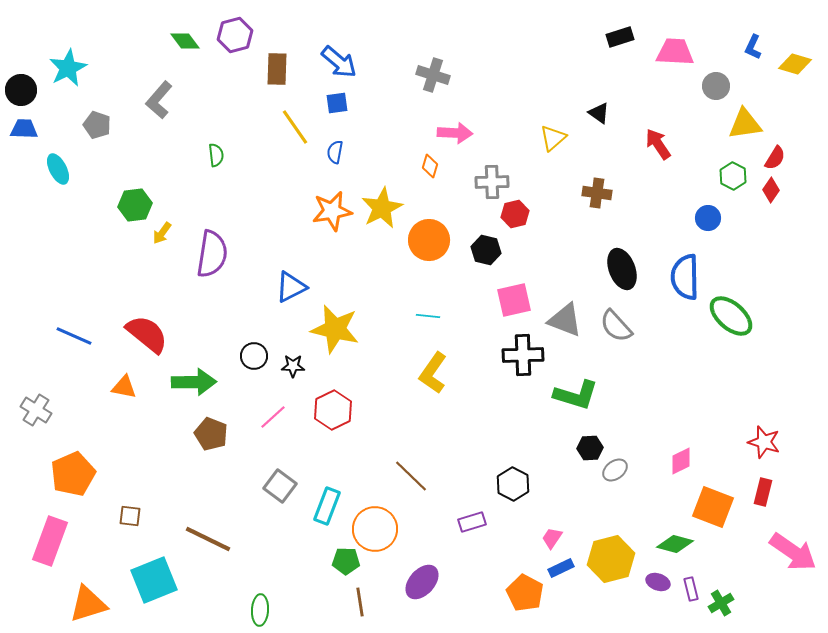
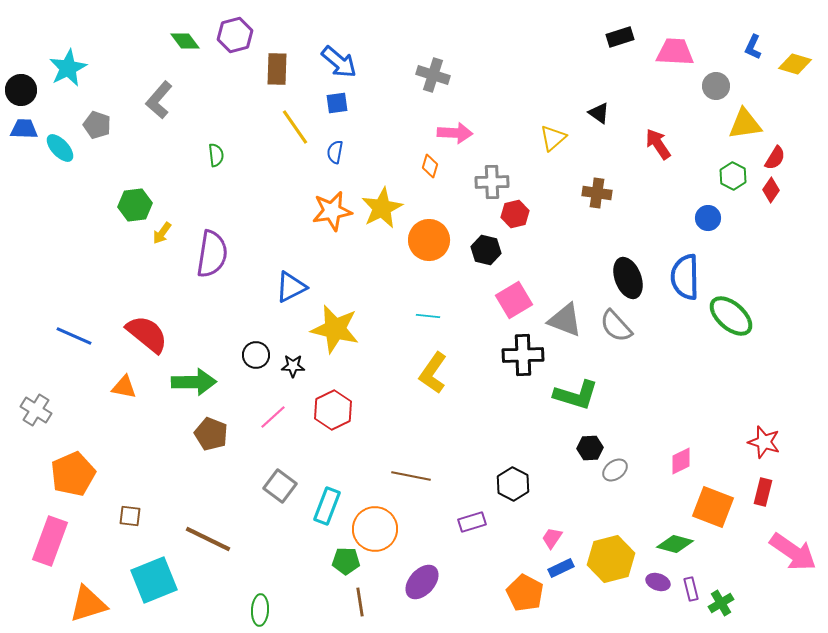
cyan ellipse at (58, 169): moved 2 px right, 21 px up; rotated 16 degrees counterclockwise
black ellipse at (622, 269): moved 6 px right, 9 px down
pink square at (514, 300): rotated 18 degrees counterclockwise
black circle at (254, 356): moved 2 px right, 1 px up
brown line at (411, 476): rotated 33 degrees counterclockwise
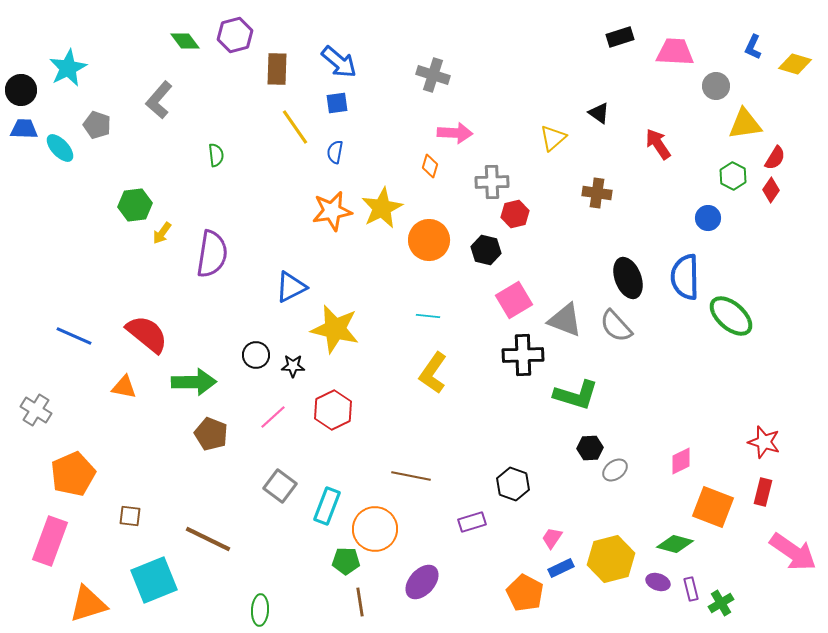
black hexagon at (513, 484): rotated 8 degrees counterclockwise
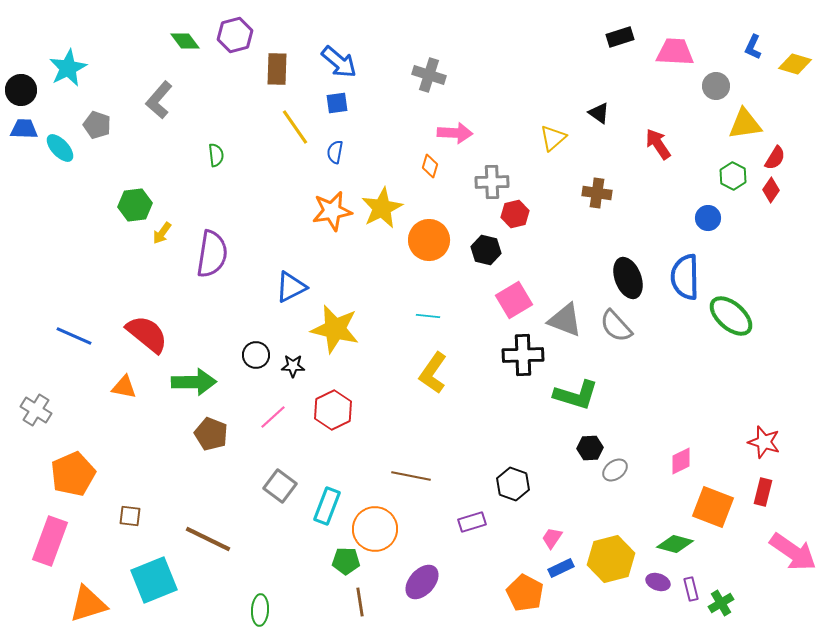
gray cross at (433, 75): moved 4 px left
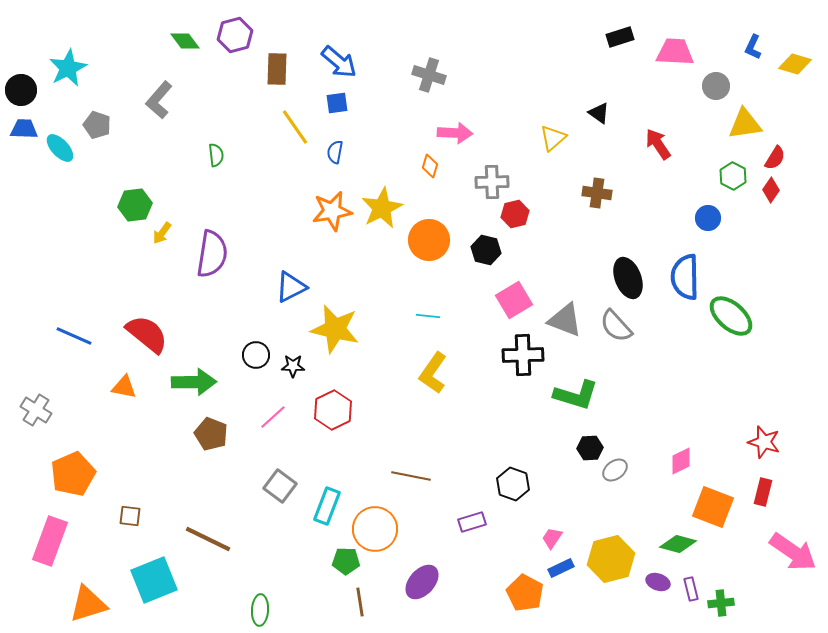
green diamond at (675, 544): moved 3 px right
green cross at (721, 603): rotated 25 degrees clockwise
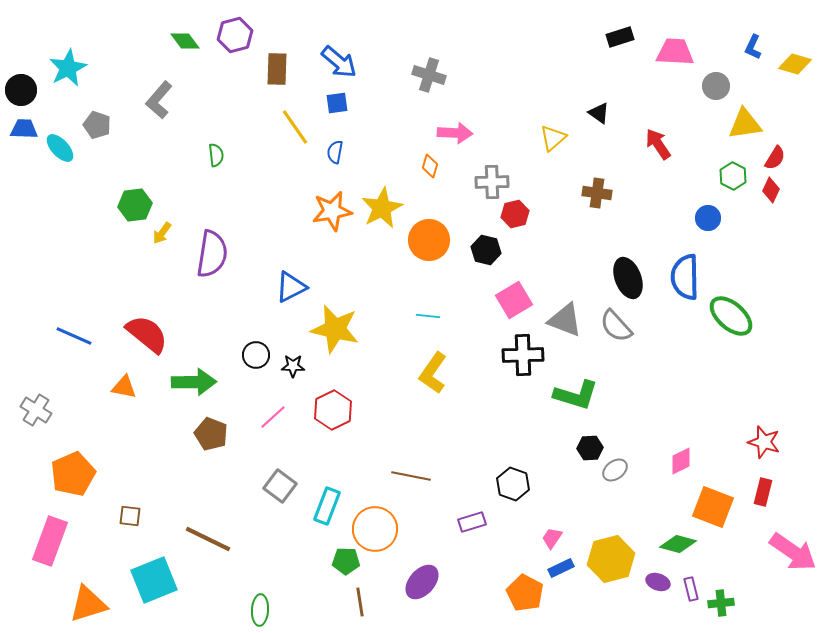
red diamond at (771, 190): rotated 10 degrees counterclockwise
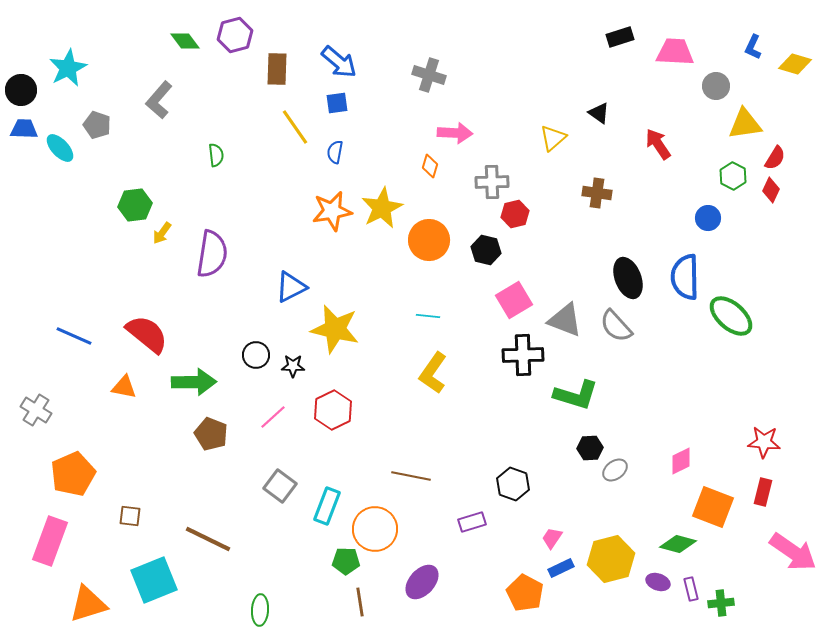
red star at (764, 442): rotated 12 degrees counterclockwise
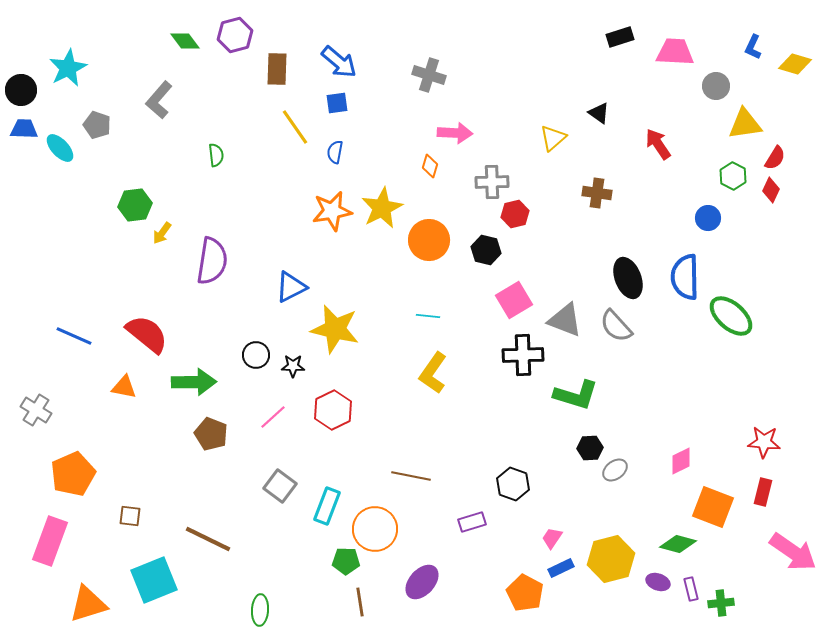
purple semicircle at (212, 254): moved 7 px down
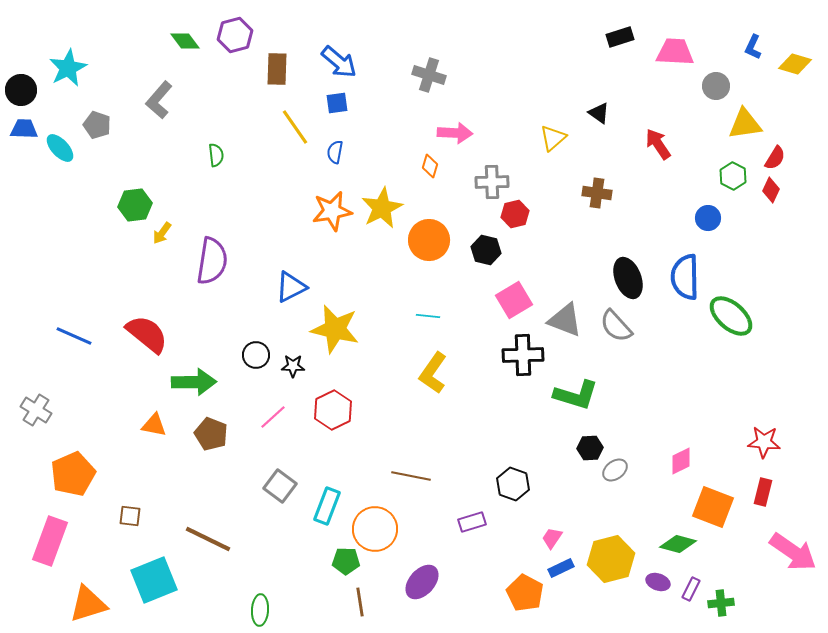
orange triangle at (124, 387): moved 30 px right, 38 px down
purple rectangle at (691, 589): rotated 40 degrees clockwise
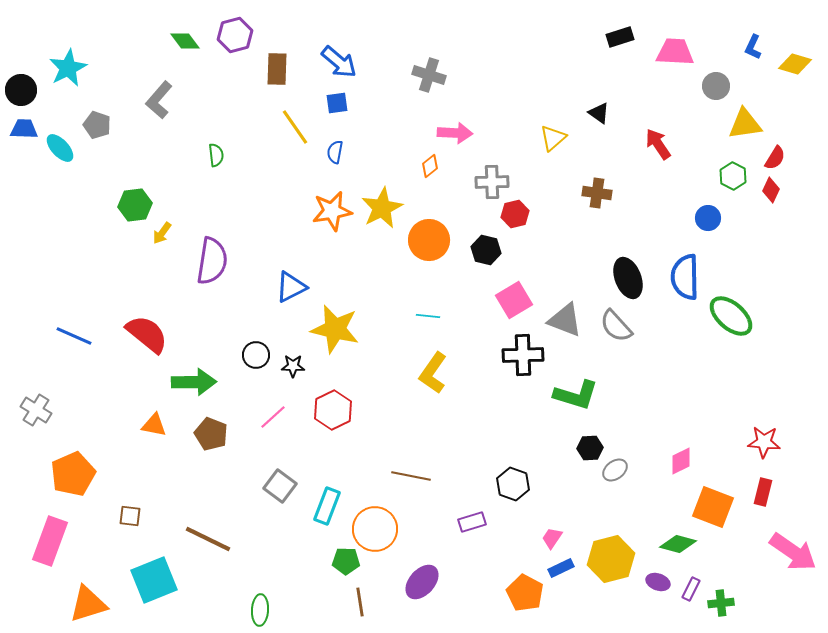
orange diamond at (430, 166): rotated 35 degrees clockwise
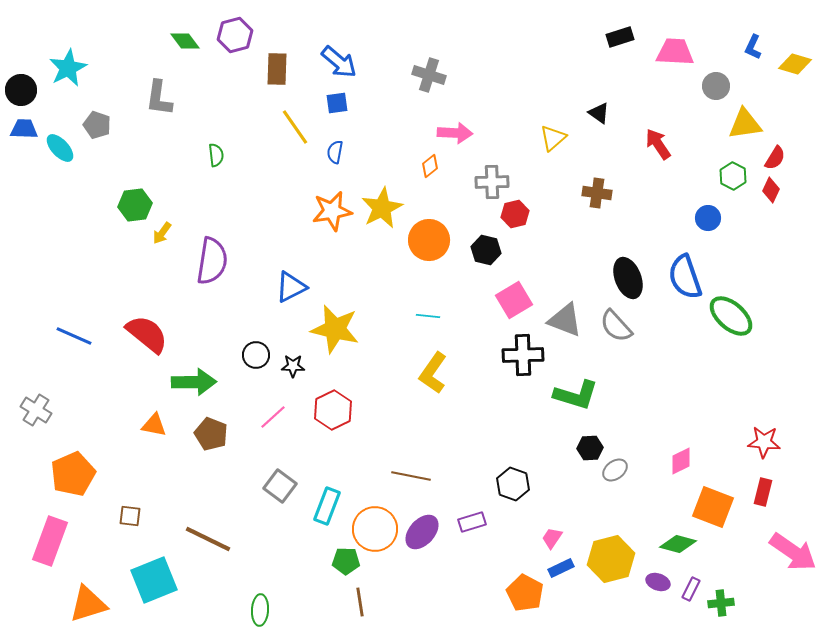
gray L-shape at (159, 100): moved 2 px up; rotated 33 degrees counterclockwise
blue semicircle at (685, 277): rotated 18 degrees counterclockwise
purple ellipse at (422, 582): moved 50 px up
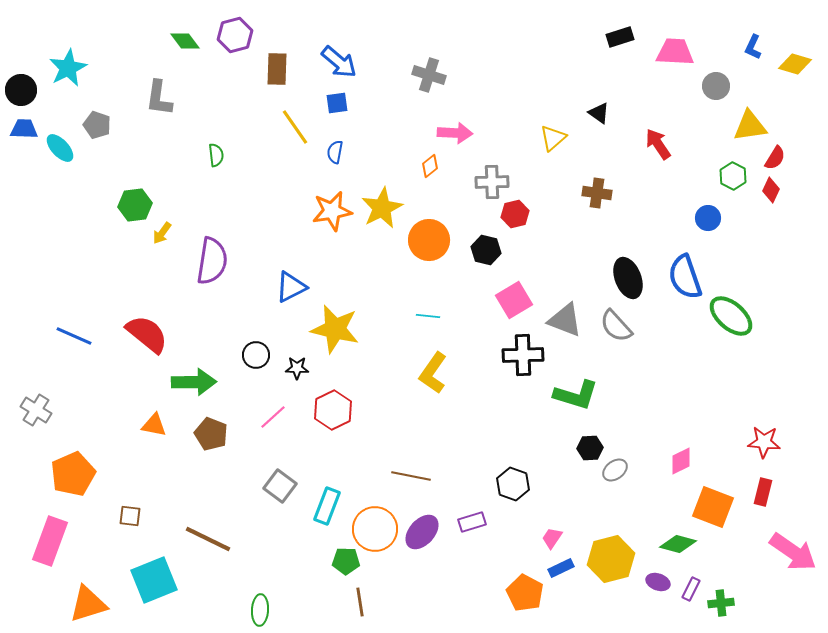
yellow triangle at (745, 124): moved 5 px right, 2 px down
black star at (293, 366): moved 4 px right, 2 px down
